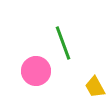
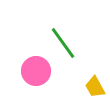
green line: rotated 16 degrees counterclockwise
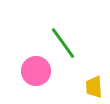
yellow trapezoid: moved 1 px left; rotated 25 degrees clockwise
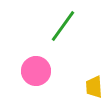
green line: moved 17 px up; rotated 72 degrees clockwise
